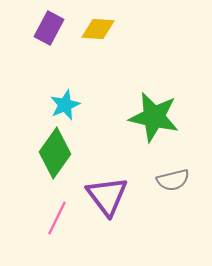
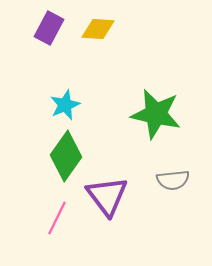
green star: moved 2 px right, 3 px up
green diamond: moved 11 px right, 3 px down
gray semicircle: rotated 8 degrees clockwise
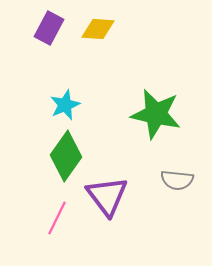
gray semicircle: moved 4 px right; rotated 12 degrees clockwise
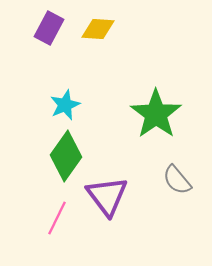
green star: rotated 24 degrees clockwise
gray semicircle: rotated 44 degrees clockwise
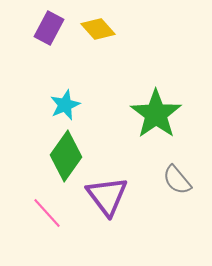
yellow diamond: rotated 44 degrees clockwise
pink line: moved 10 px left, 5 px up; rotated 68 degrees counterclockwise
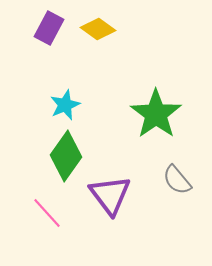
yellow diamond: rotated 12 degrees counterclockwise
purple triangle: moved 3 px right, 1 px up
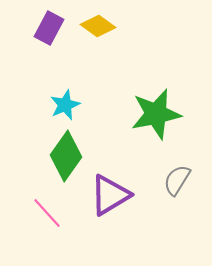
yellow diamond: moved 3 px up
green star: rotated 24 degrees clockwise
gray semicircle: rotated 72 degrees clockwise
purple triangle: rotated 36 degrees clockwise
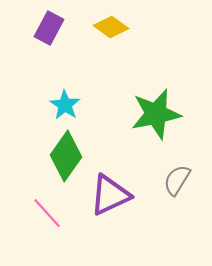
yellow diamond: moved 13 px right, 1 px down
cyan star: rotated 16 degrees counterclockwise
purple triangle: rotated 6 degrees clockwise
